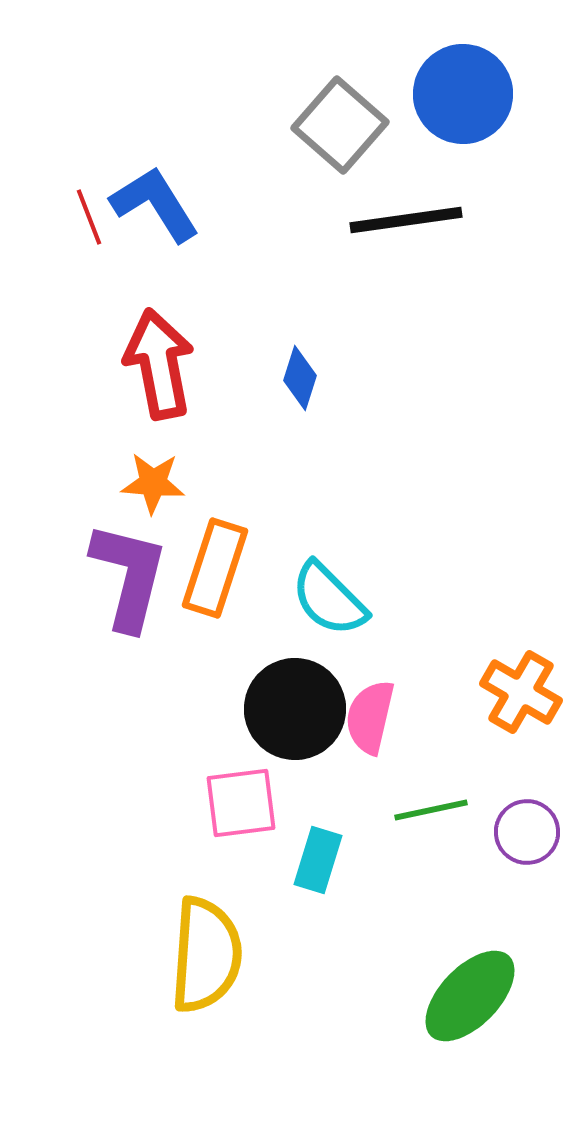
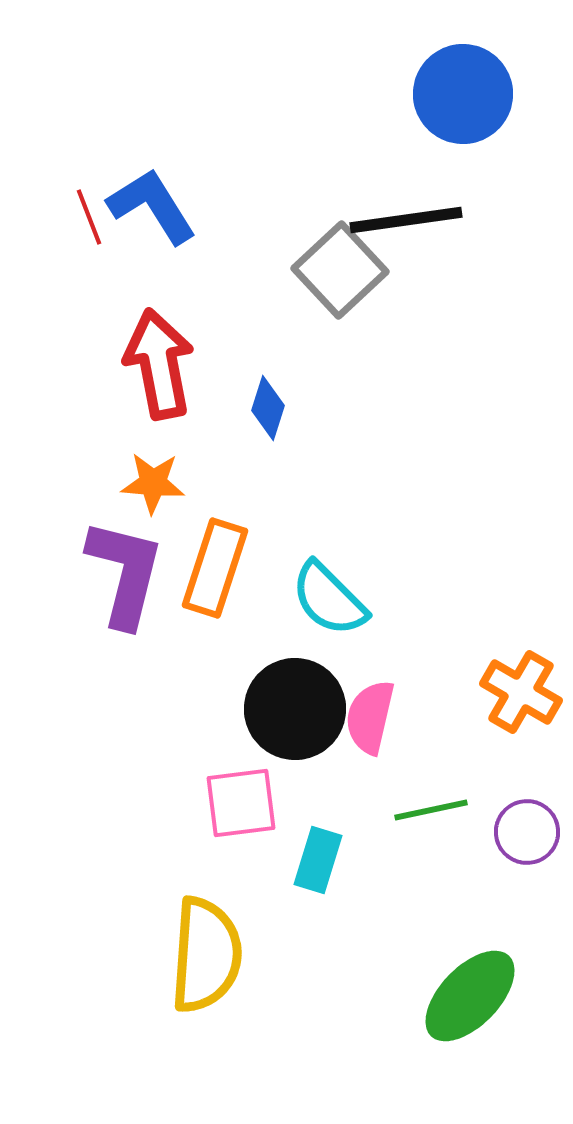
gray square: moved 145 px down; rotated 6 degrees clockwise
blue L-shape: moved 3 px left, 2 px down
blue diamond: moved 32 px left, 30 px down
purple L-shape: moved 4 px left, 3 px up
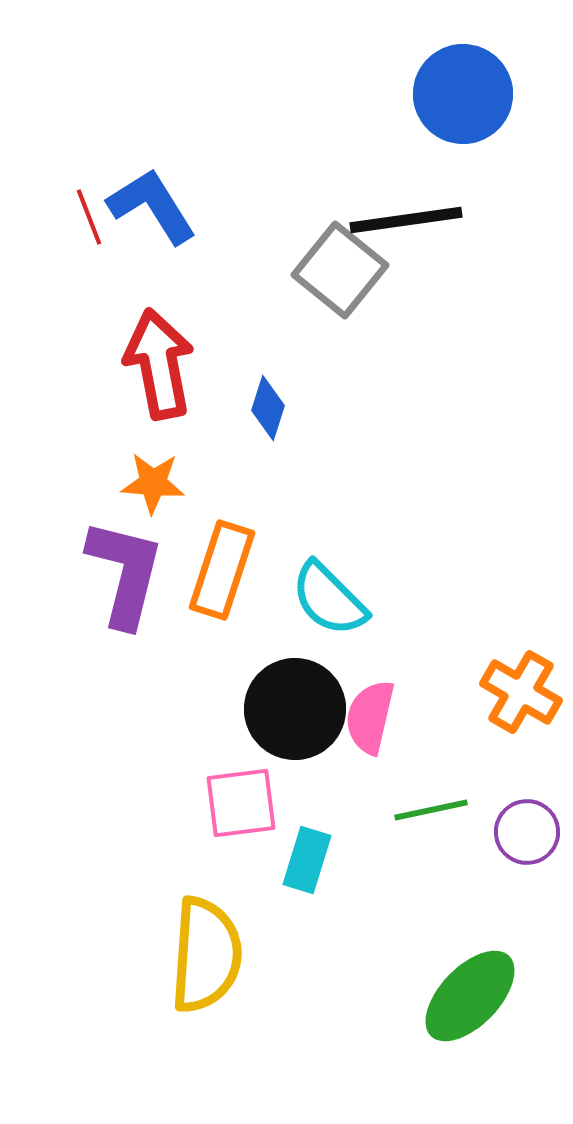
gray square: rotated 8 degrees counterclockwise
orange rectangle: moved 7 px right, 2 px down
cyan rectangle: moved 11 px left
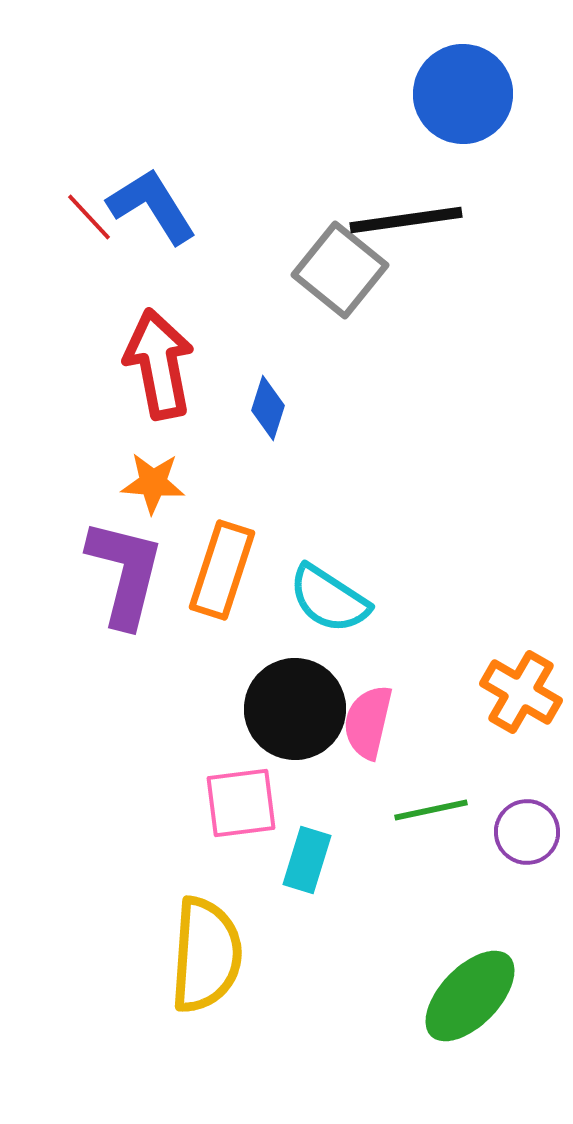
red line: rotated 22 degrees counterclockwise
cyan semicircle: rotated 12 degrees counterclockwise
pink semicircle: moved 2 px left, 5 px down
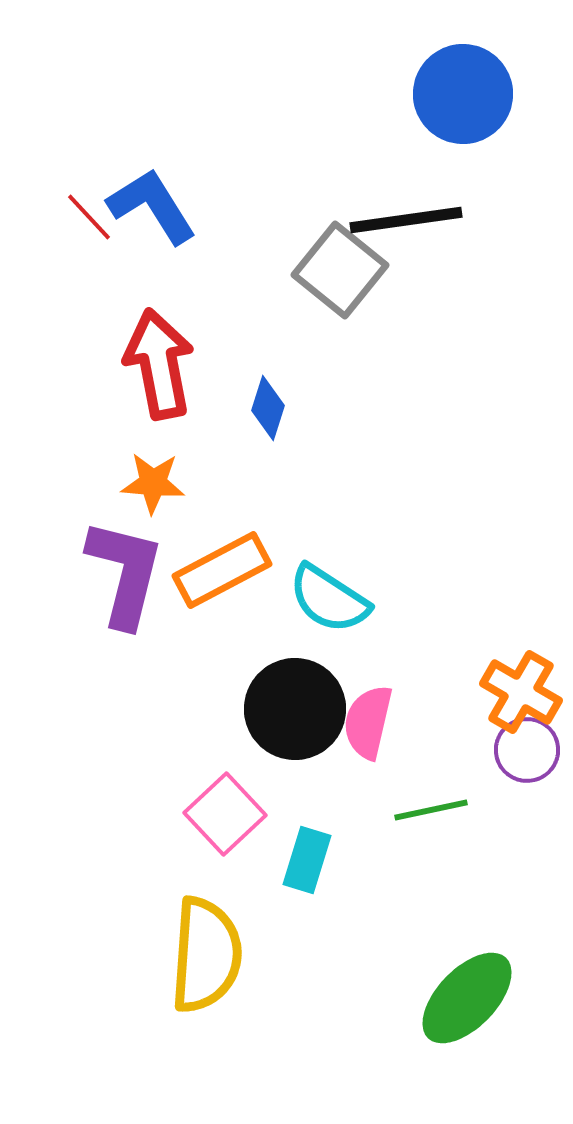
orange rectangle: rotated 44 degrees clockwise
pink square: moved 16 px left, 11 px down; rotated 36 degrees counterclockwise
purple circle: moved 82 px up
green ellipse: moved 3 px left, 2 px down
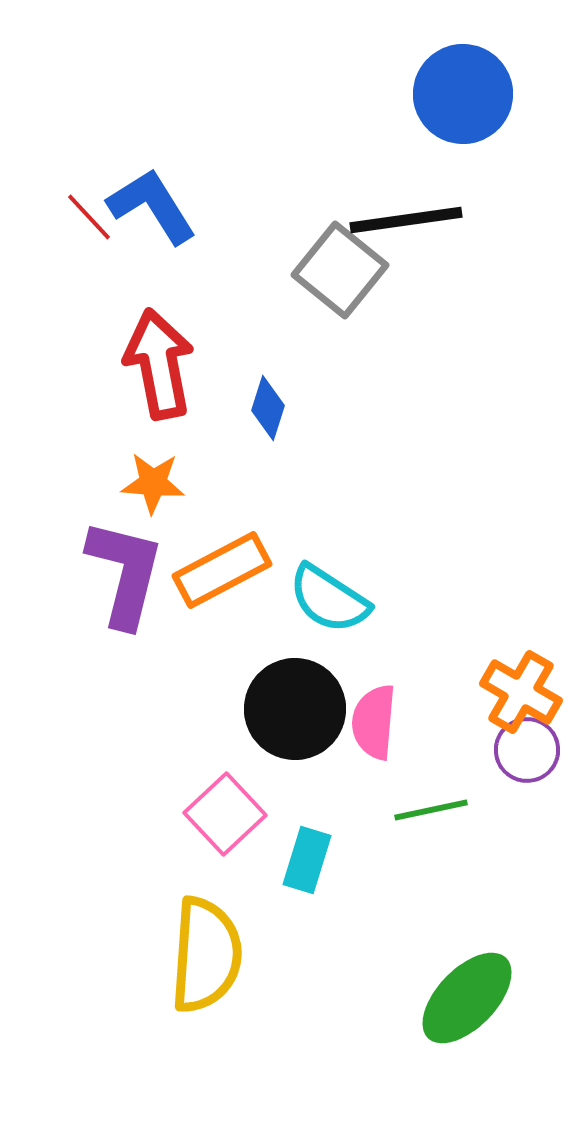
pink semicircle: moved 6 px right; rotated 8 degrees counterclockwise
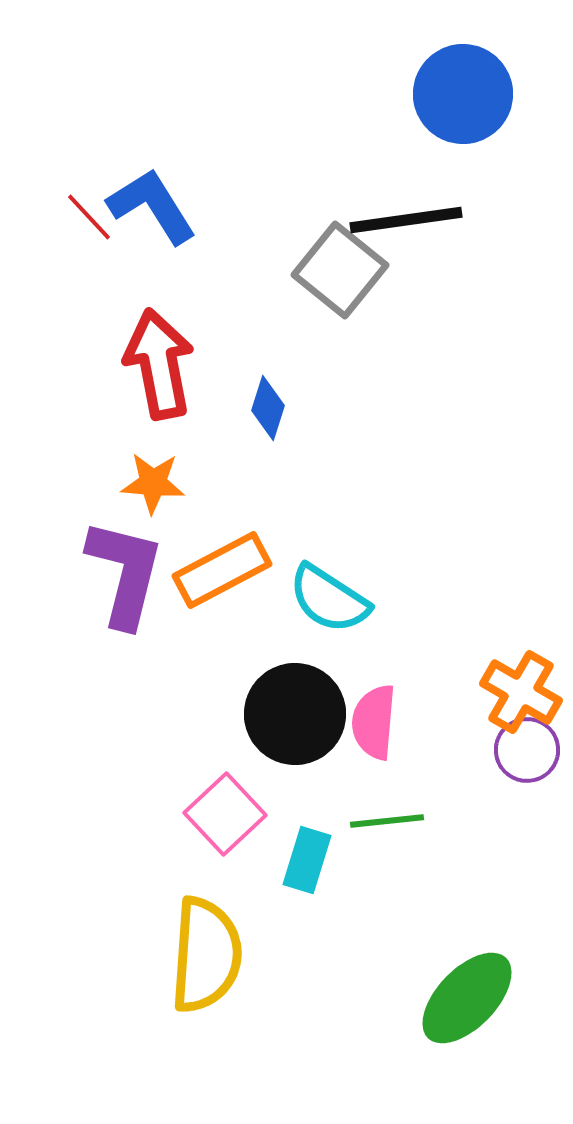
black circle: moved 5 px down
green line: moved 44 px left, 11 px down; rotated 6 degrees clockwise
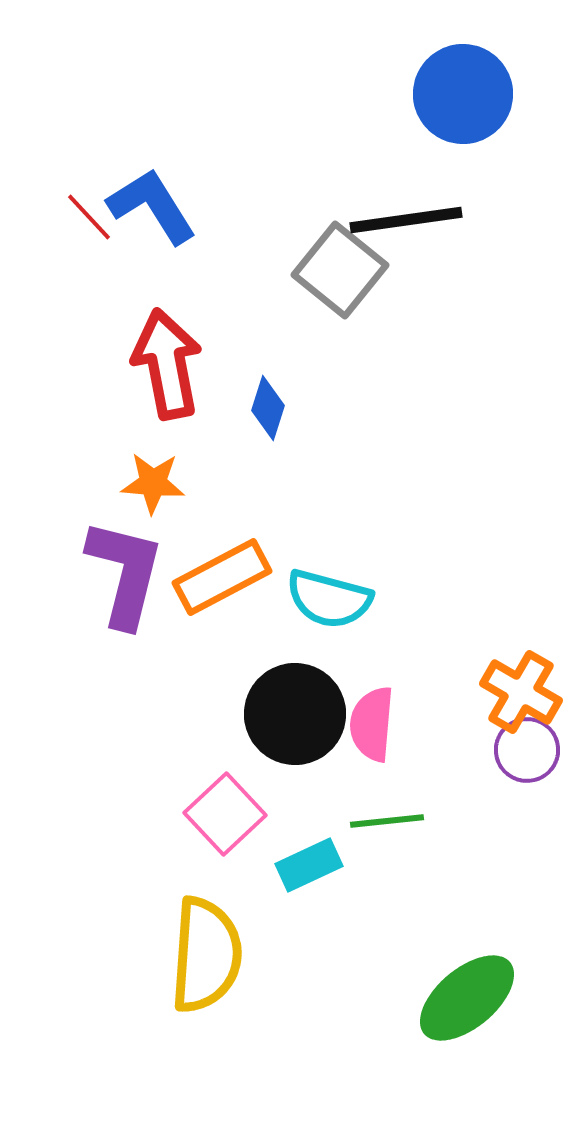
red arrow: moved 8 px right
orange rectangle: moved 7 px down
cyan semicircle: rotated 18 degrees counterclockwise
pink semicircle: moved 2 px left, 2 px down
cyan rectangle: moved 2 px right, 5 px down; rotated 48 degrees clockwise
green ellipse: rotated 6 degrees clockwise
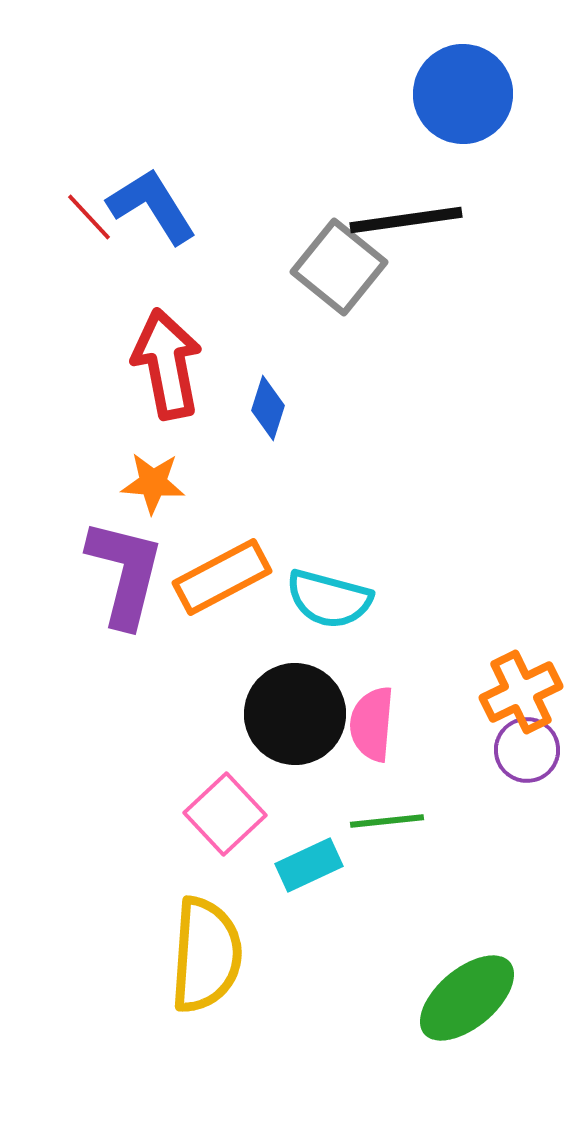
gray square: moved 1 px left, 3 px up
orange cross: rotated 34 degrees clockwise
